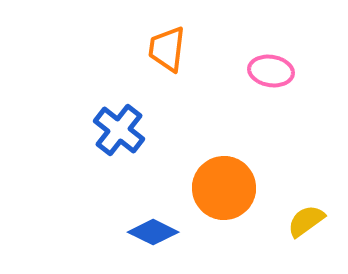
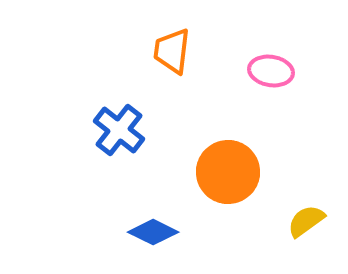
orange trapezoid: moved 5 px right, 2 px down
orange circle: moved 4 px right, 16 px up
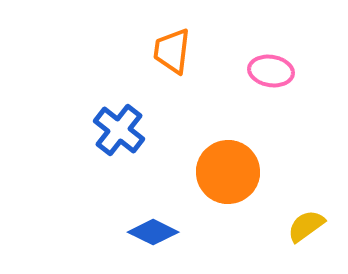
yellow semicircle: moved 5 px down
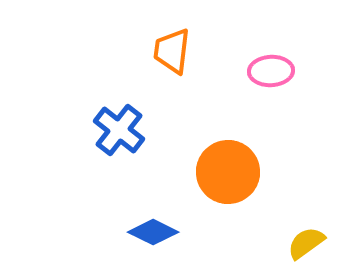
pink ellipse: rotated 12 degrees counterclockwise
yellow semicircle: moved 17 px down
